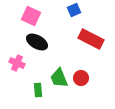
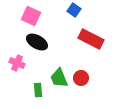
blue square: rotated 32 degrees counterclockwise
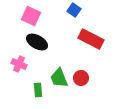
pink cross: moved 2 px right, 1 px down
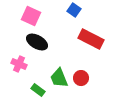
green rectangle: rotated 48 degrees counterclockwise
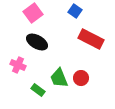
blue square: moved 1 px right, 1 px down
pink square: moved 2 px right, 3 px up; rotated 30 degrees clockwise
pink cross: moved 1 px left, 1 px down
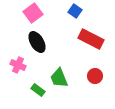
black ellipse: rotated 30 degrees clockwise
red circle: moved 14 px right, 2 px up
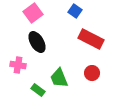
pink cross: rotated 14 degrees counterclockwise
red circle: moved 3 px left, 3 px up
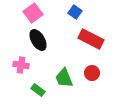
blue square: moved 1 px down
black ellipse: moved 1 px right, 2 px up
pink cross: moved 3 px right
green trapezoid: moved 5 px right
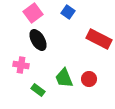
blue square: moved 7 px left
red rectangle: moved 8 px right
red circle: moved 3 px left, 6 px down
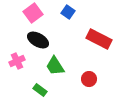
black ellipse: rotated 30 degrees counterclockwise
pink cross: moved 4 px left, 4 px up; rotated 35 degrees counterclockwise
green trapezoid: moved 9 px left, 12 px up; rotated 10 degrees counterclockwise
green rectangle: moved 2 px right
